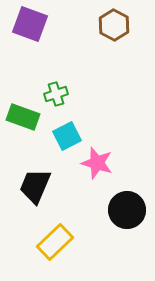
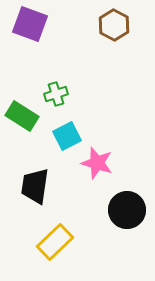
green rectangle: moved 1 px left, 1 px up; rotated 12 degrees clockwise
black trapezoid: rotated 15 degrees counterclockwise
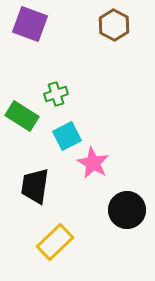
pink star: moved 4 px left; rotated 12 degrees clockwise
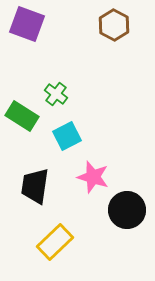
purple square: moved 3 px left
green cross: rotated 35 degrees counterclockwise
pink star: moved 14 px down; rotated 12 degrees counterclockwise
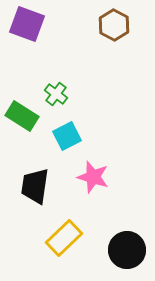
black circle: moved 40 px down
yellow rectangle: moved 9 px right, 4 px up
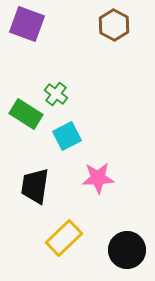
green rectangle: moved 4 px right, 2 px up
pink star: moved 5 px right, 1 px down; rotated 20 degrees counterclockwise
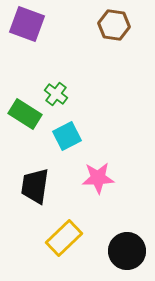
brown hexagon: rotated 20 degrees counterclockwise
green rectangle: moved 1 px left
black circle: moved 1 px down
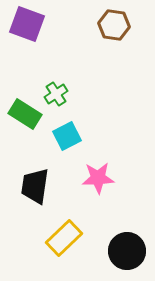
green cross: rotated 20 degrees clockwise
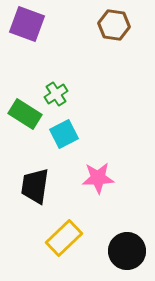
cyan square: moved 3 px left, 2 px up
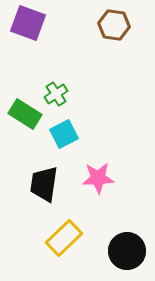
purple square: moved 1 px right, 1 px up
black trapezoid: moved 9 px right, 2 px up
